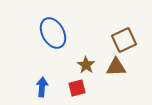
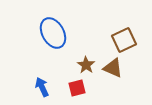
brown triangle: moved 3 px left, 1 px down; rotated 25 degrees clockwise
blue arrow: rotated 30 degrees counterclockwise
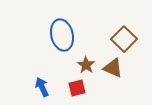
blue ellipse: moved 9 px right, 2 px down; rotated 16 degrees clockwise
brown square: moved 1 px up; rotated 20 degrees counterclockwise
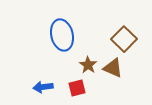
brown star: moved 2 px right
blue arrow: moved 1 px right; rotated 72 degrees counterclockwise
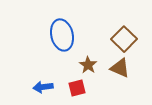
brown triangle: moved 7 px right
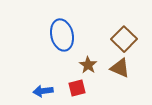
blue arrow: moved 4 px down
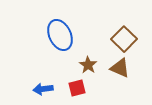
blue ellipse: moved 2 px left; rotated 12 degrees counterclockwise
blue arrow: moved 2 px up
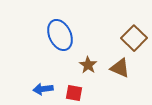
brown square: moved 10 px right, 1 px up
red square: moved 3 px left, 5 px down; rotated 24 degrees clockwise
